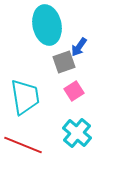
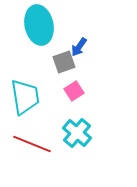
cyan ellipse: moved 8 px left
red line: moved 9 px right, 1 px up
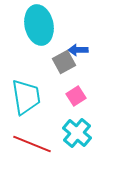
blue arrow: moved 1 px left, 3 px down; rotated 54 degrees clockwise
gray square: rotated 10 degrees counterclockwise
pink square: moved 2 px right, 5 px down
cyan trapezoid: moved 1 px right
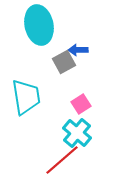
pink square: moved 5 px right, 8 px down
red line: moved 30 px right, 16 px down; rotated 63 degrees counterclockwise
